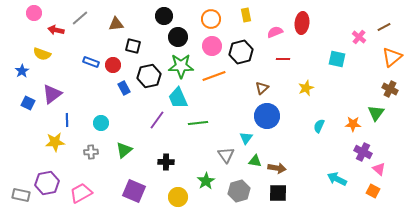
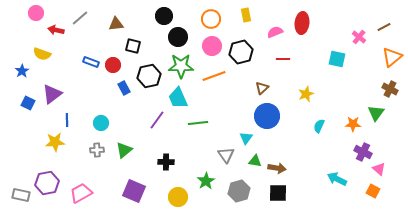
pink circle at (34, 13): moved 2 px right
yellow star at (306, 88): moved 6 px down
gray cross at (91, 152): moved 6 px right, 2 px up
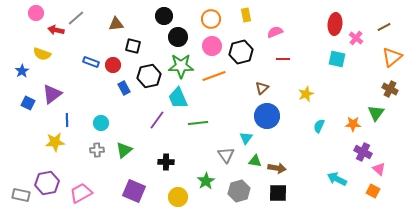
gray line at (80, 18): moved 4 px left
red ellipse at (302, 23): moved 33 px right, 1 px down
pink cross at (359, 37): moved 3 px left, 1 px down
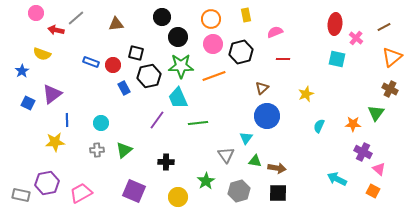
black circle at (164, 16): moved 2 px left, 1 px down
black square at (133, 46): moved 3 px right, 7 px down
pink circle at (212, 46): moved 1 px right, 2 px up
